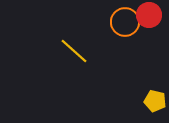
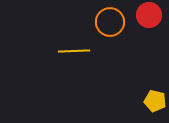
orange circle: moved 15 px left
yellow line: rotated 44 degrees counterclockwise
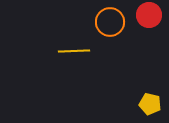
yellow pentagon: moved 5 px left, 3 px down
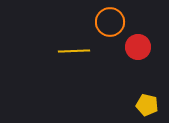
red circle: moved 11 px left, 32 px down
yellow pentagon: moved 3 px left, 1 px down
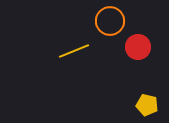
orange circle: moved 1 px up
yellow line: rotated 20 degrees counterclockwise
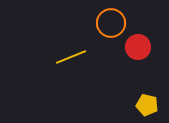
orange circle: moved 1 px right, 2 px down
yellow line: moved 3 px left, 6 px down
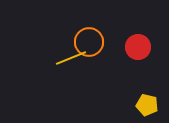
orange circle: moved 22 px left, 19 px down
yellow line: moved 1 px down
